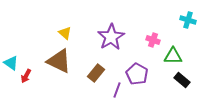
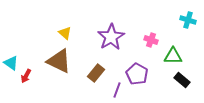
pink cross: moved 2 px left
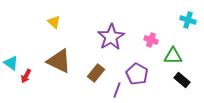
yellow triangle: moved 11 px left, 11 px up
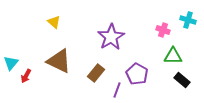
pink cross: moved 12 px right, 10 px up
cyan triangle: rotated 35 degrees clockwise
